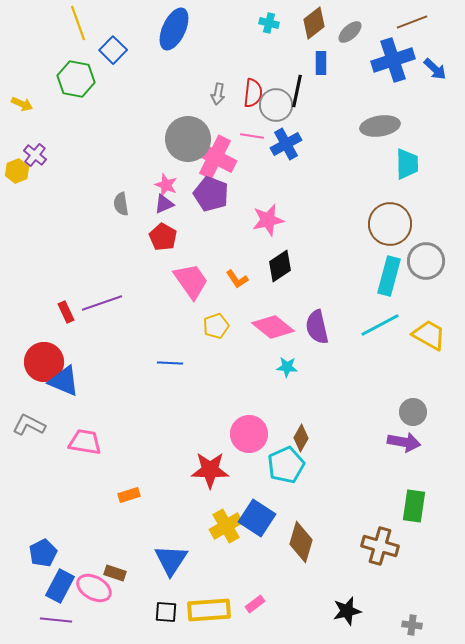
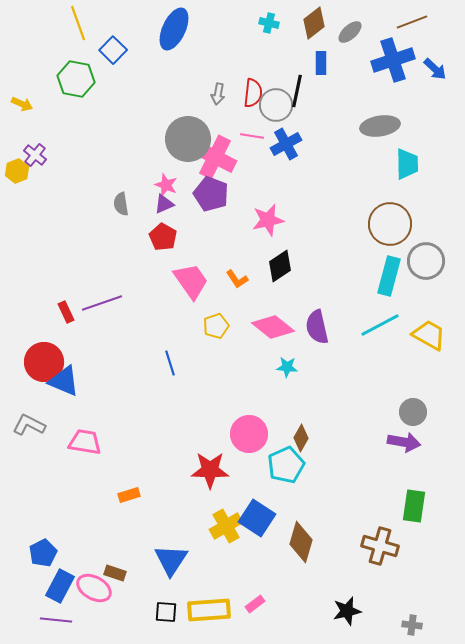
blue line at (170, 363): rotated 70 degrees clockwise
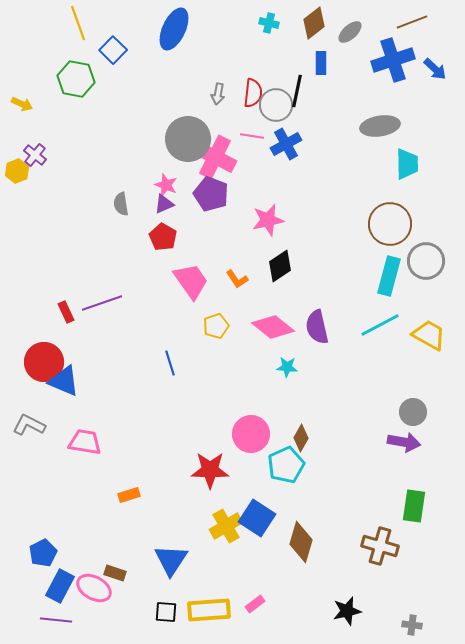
pink circle at (249, 434): moved 2 px right
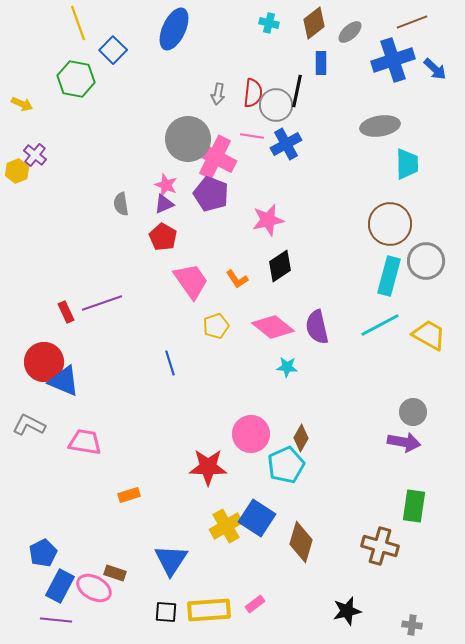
red star at (210, 470): moved 2 px left, 3 px up
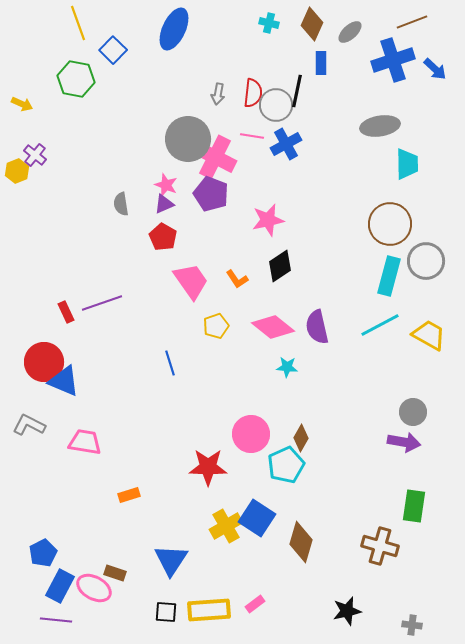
brown diamond at (314, 23): moved 2 px left, 1 px down; rotated 28 degrees counterclockwise
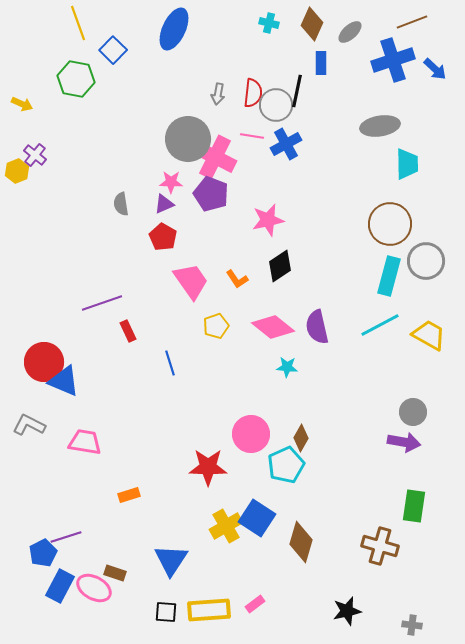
pink star at (166, 185): moved 5 px right, 3 px up; rotated 20 degrees counterclockwise
red rectangle at (66, 312): moved 62 px right, 19 px down
purple line at (56, 620): moved 10 px right, 83 px up; rotated 24 degrees counterclockwise
